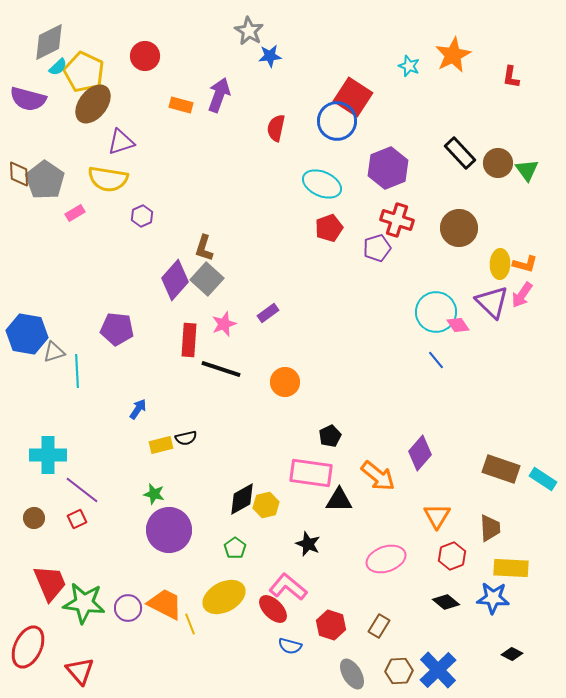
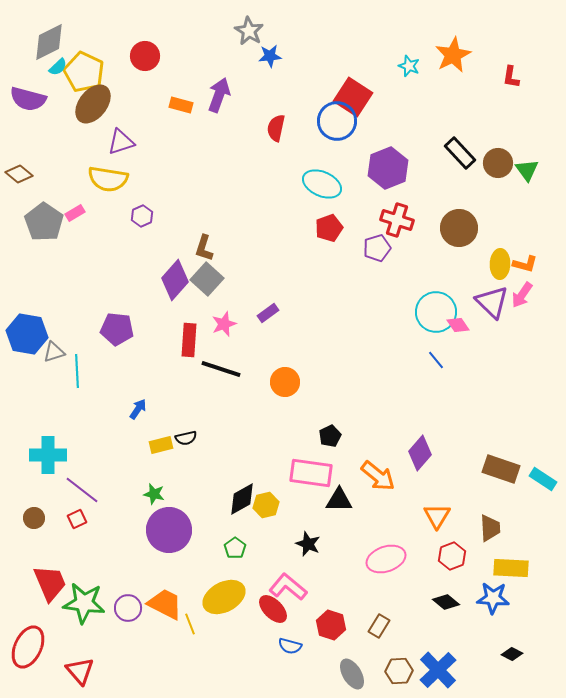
brown diamond at (19, 174): rotated 48 degrees counterclockwise
gray pentagon at (45, 180): moved 1 px left, 42 px down
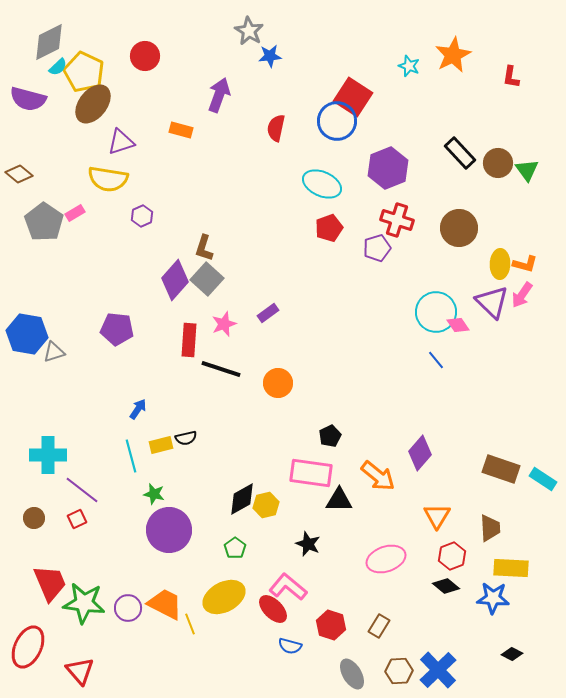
orange rectangle at (181, 105): moved 25 px down
cyan line at (77, 371): moved 54 px right, 85 px down; rotated 12 degrees counterclockwise
orange circle at (285, 382): moved 7 px left, 1 px down
black diamond at (446, 602): moved 16 px up
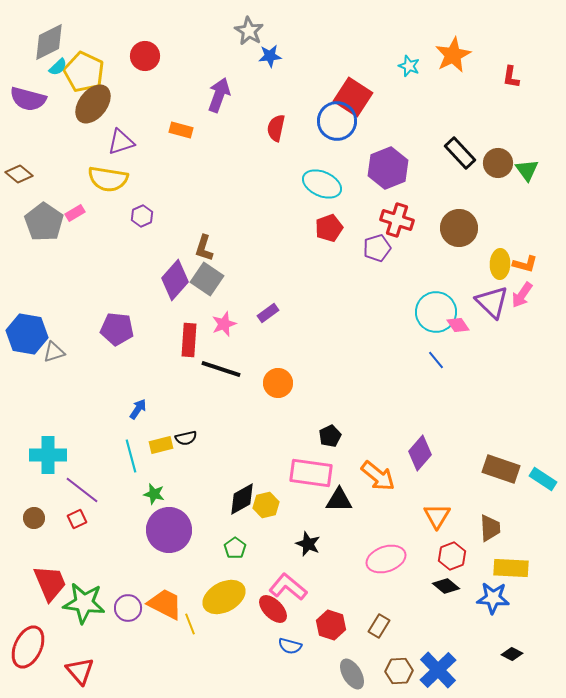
gray square at (207, 279): rotated 8 degrees counterclockwise
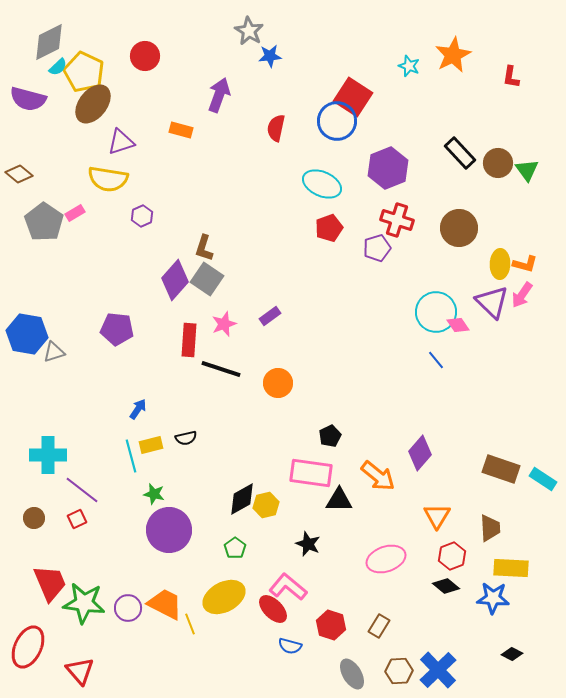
purple rectangle at (268, 313): moved 2 px right, 3 px down
yellow rectangle at (161, 445): moved 10 px left
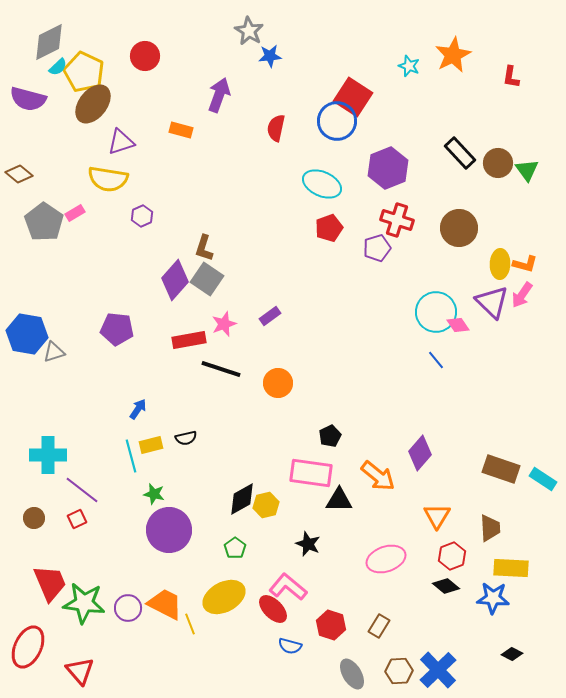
red rectangle at (189, 340): rotated 76 degrees clockwise
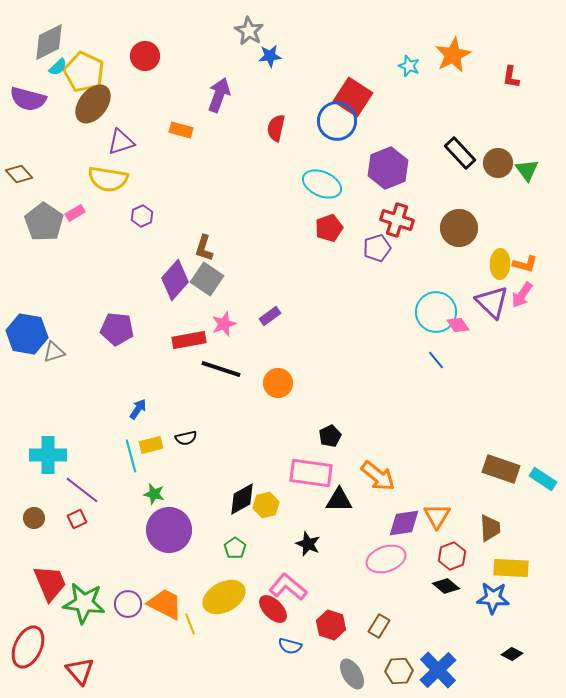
brown diamond at (19, 174): rotated 8 degrees clockwise
purple diamond at (420, 453): moved 16 px left, 70 px down; rotated 40 degrees clockwise
purple circle at (128, 608): moved 4 px up
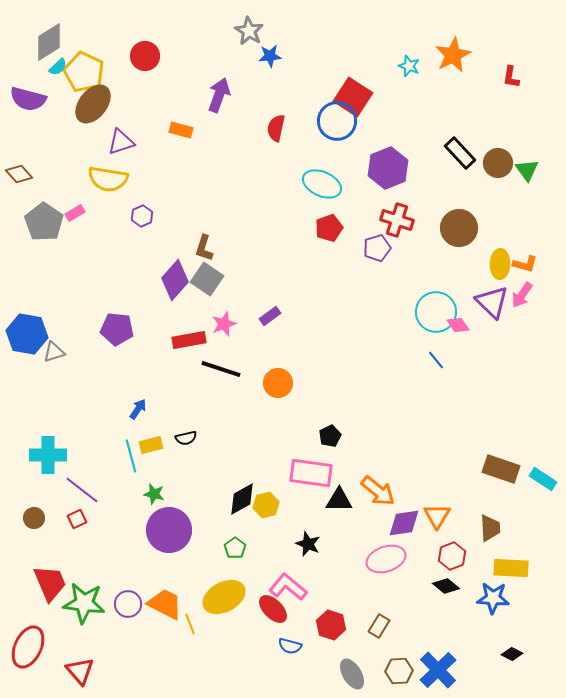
gray diamond at (49, 42): rotated 6 degrees counterclockwise
orange arrow at (378, 476): moved 15 px down
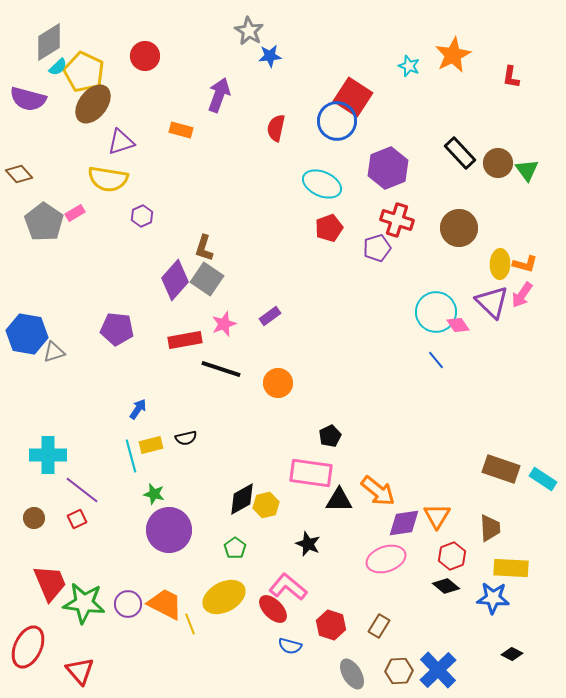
red rectangle at (189, 340): moved 4 px left
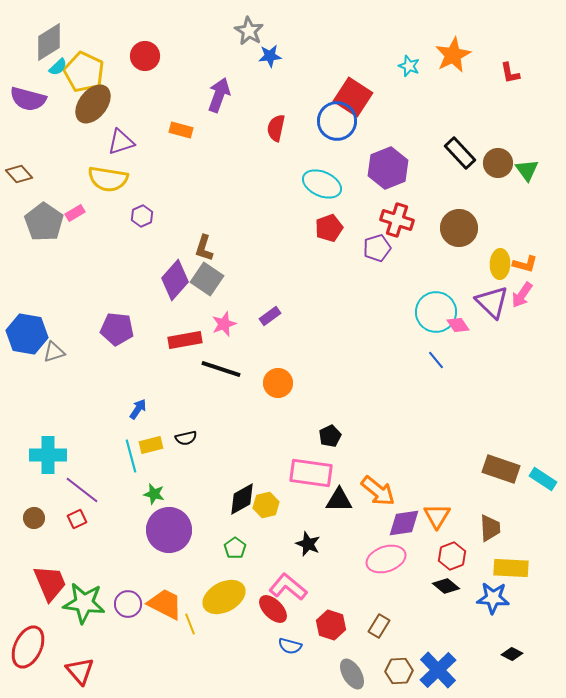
red L-shape at (511, 77): moved 1 px left, 4 px up; rotated 20 degrees counterclockwise
